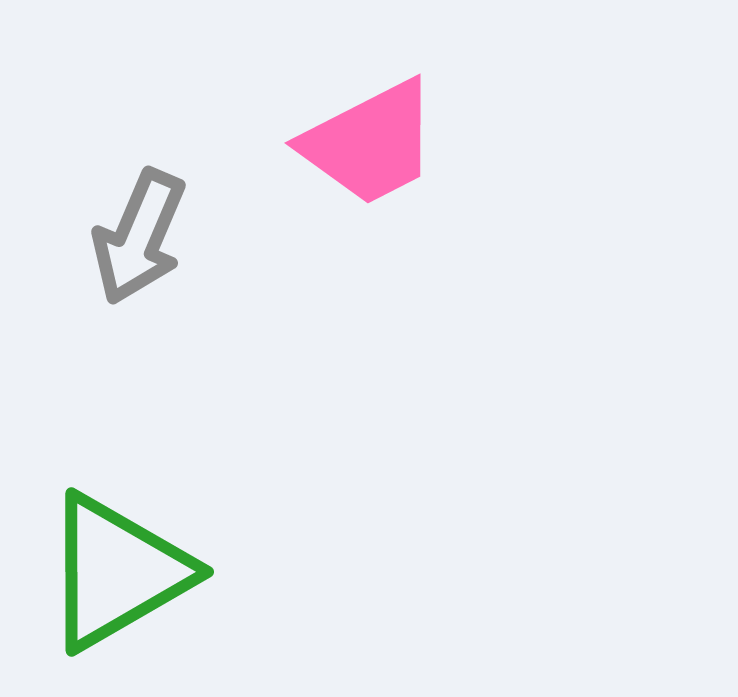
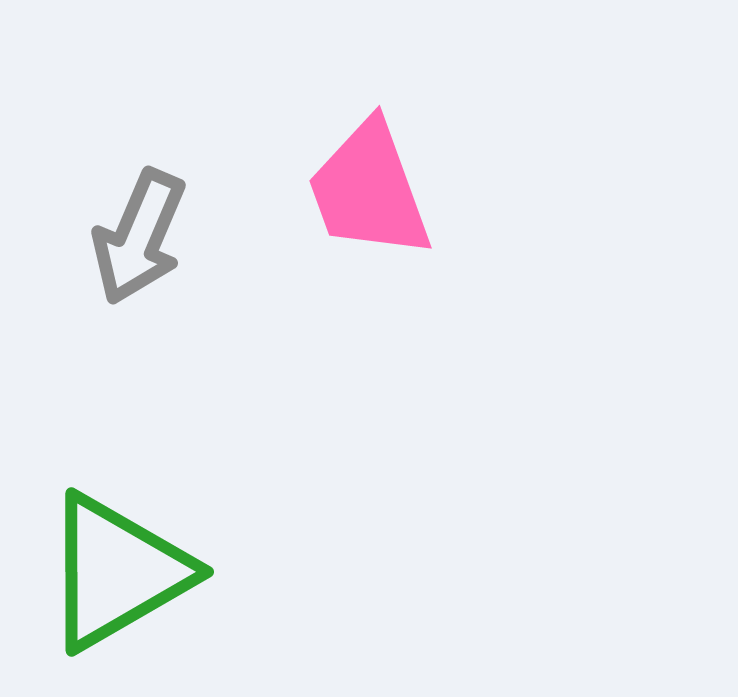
pink trapezoid: moved 1 px left, 47 px down; rotated 97 degrees clockwise
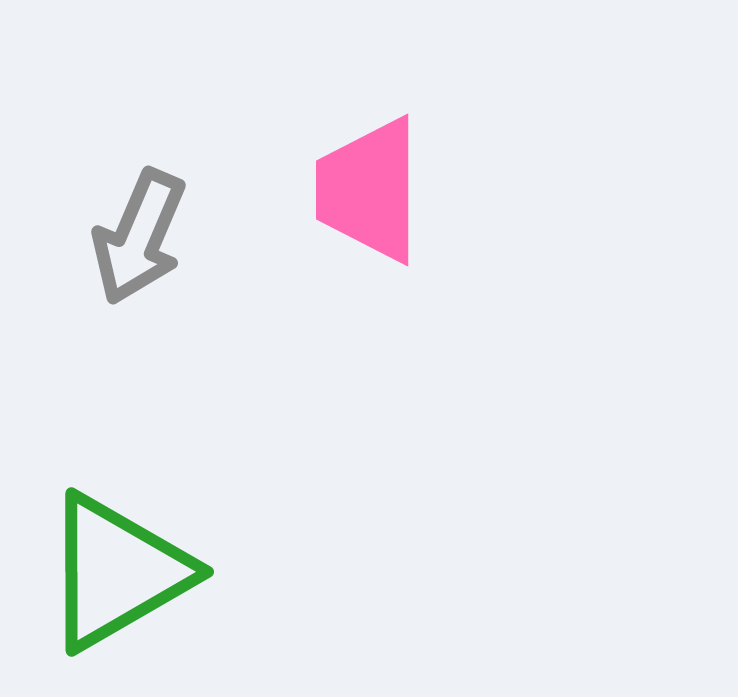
pink trapezoid: rotated 20 degrees clockwise
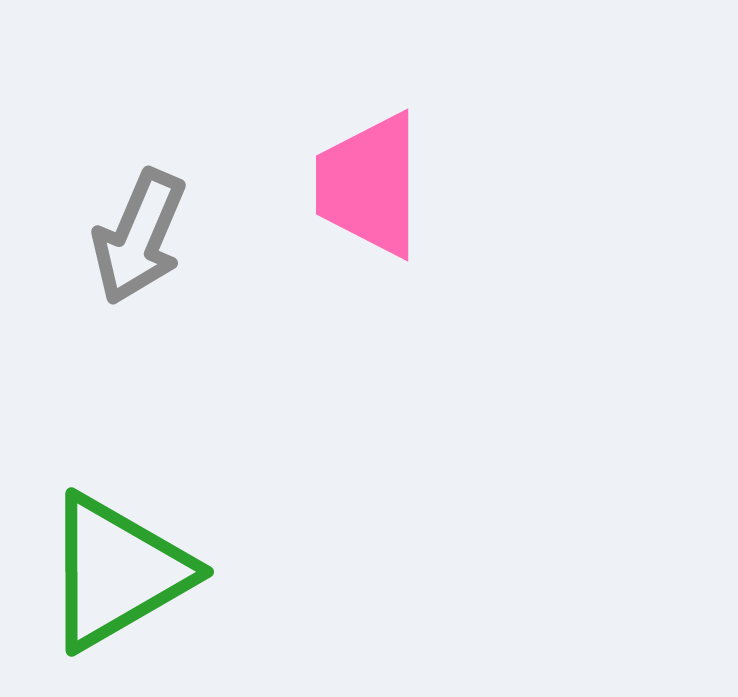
pink trapezoid: moved 5 px up
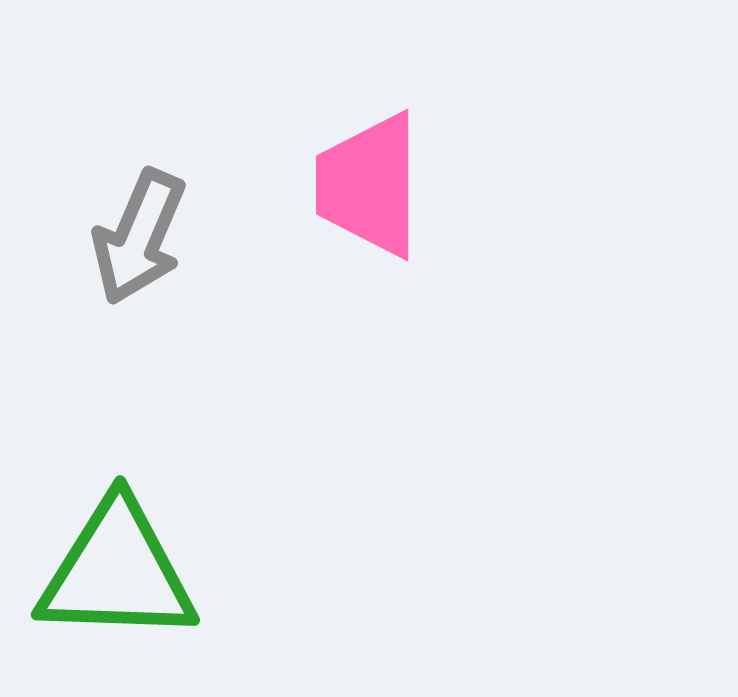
green triangle: rotated 32 degrees clockwise
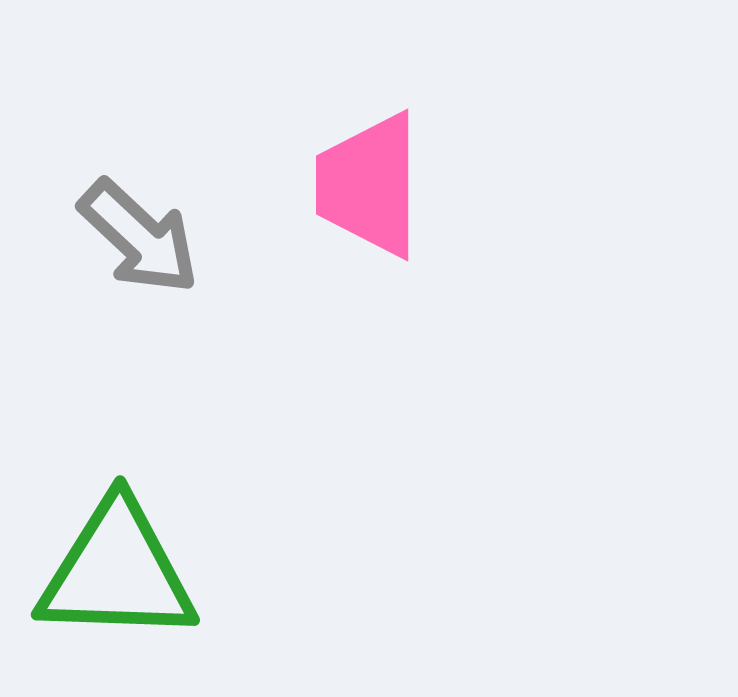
gray arrow: rotated 70 degrees counterclockwise
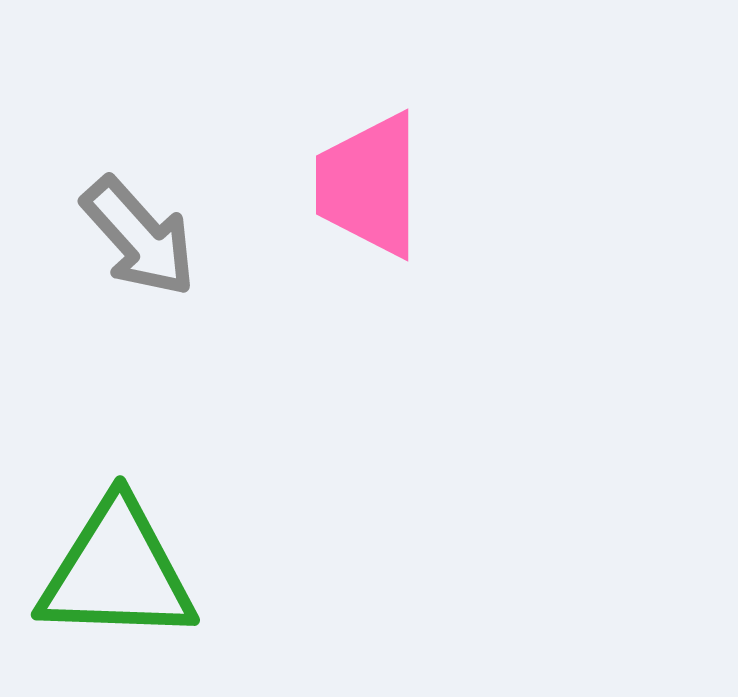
gray arrow: rotated 5 degrees clockwise
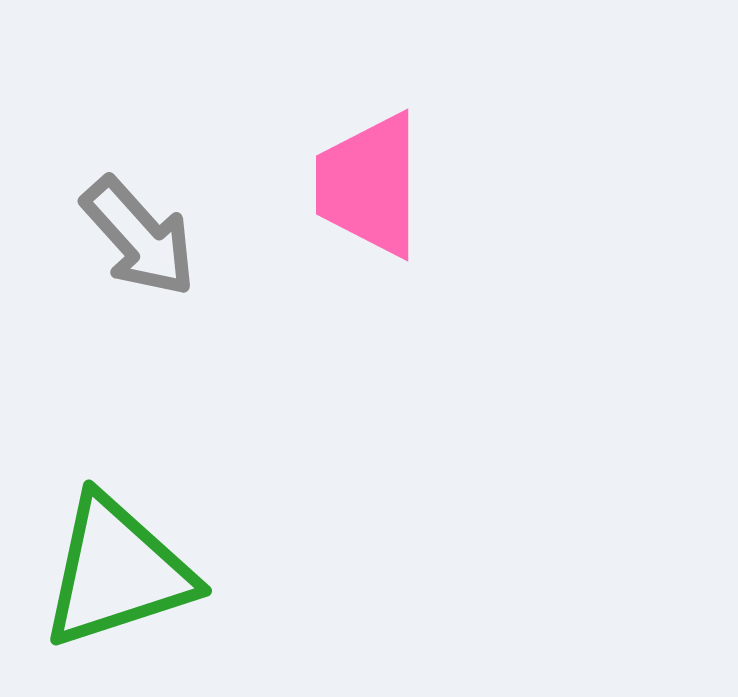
green triangle: rotated 20 degrees counterclockwise
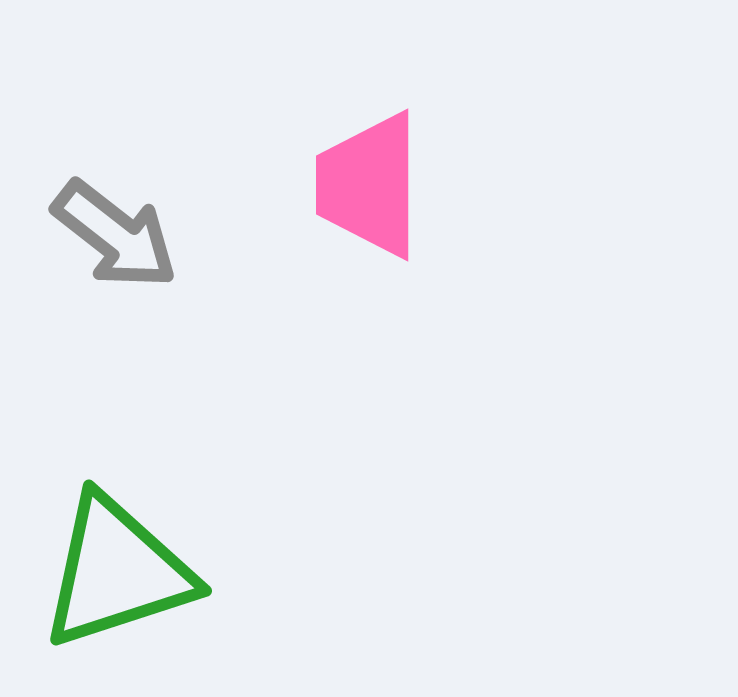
gray arrow: moved 24 px left, 2 px up; rotated 10 degrees counterclockwise
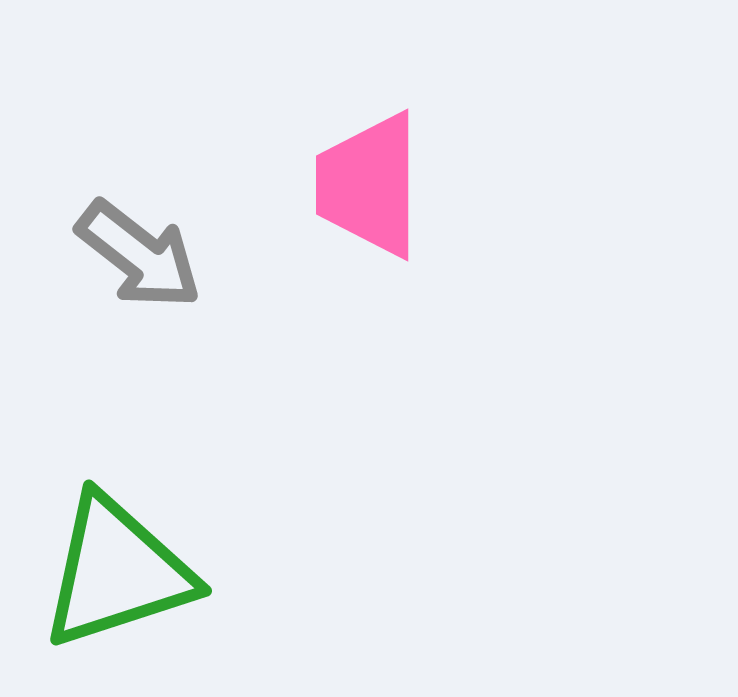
gray arrow: moved 24 px right, 20 px down
